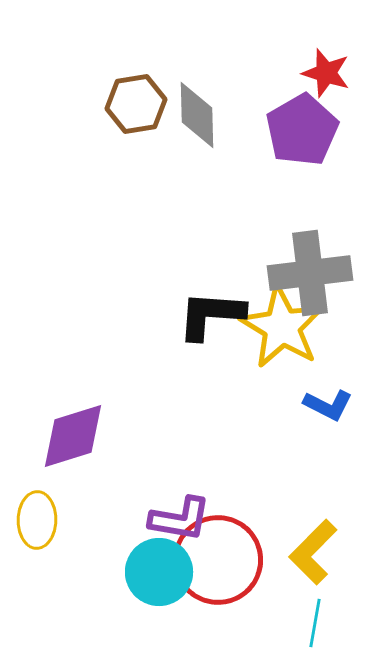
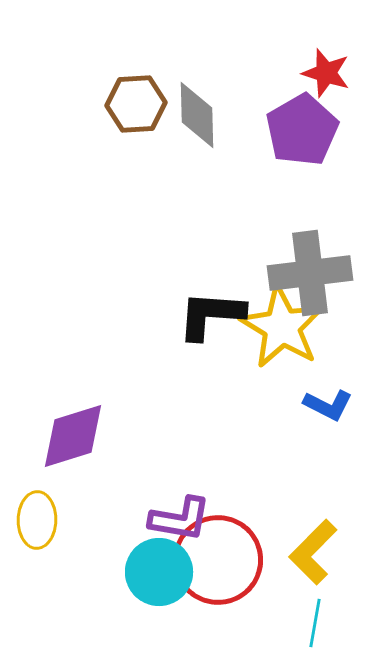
brown hexagon: rotated 6 degrees clockwise
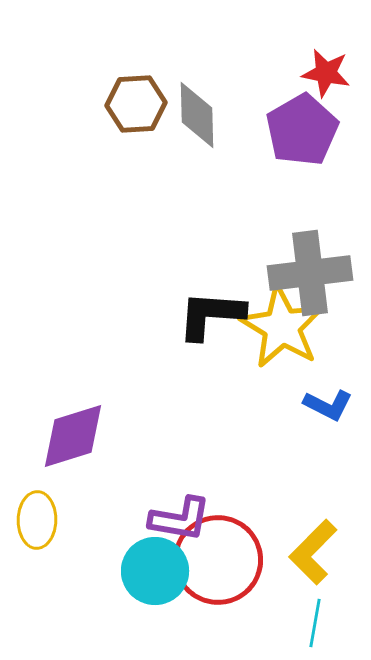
red star: rotated 6 degrees counterclockwise
cyan circle: moved 4 px left, 1 px up
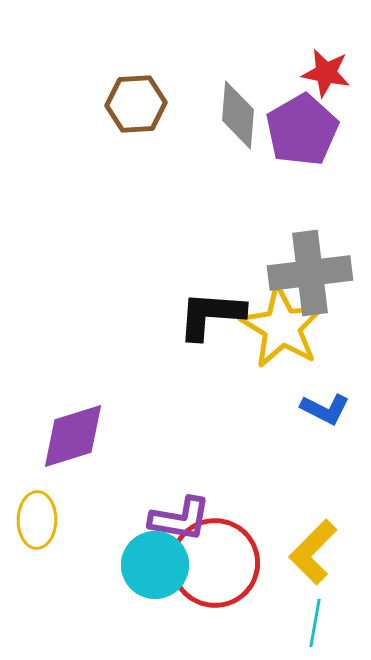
gray diamond: moved 41 px right; rotated 6 degrees clockwise
blue L-shape: moved 3 px left, 4 px down
red circle: moved 3 px left, 3 px down
cyan circle: moved 6 px up
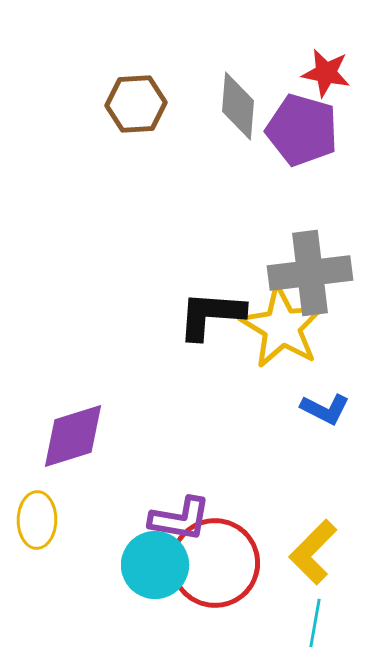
gray diamond: moved 9 px up
purple pentagon: rotated 26 degrees counterclockwise
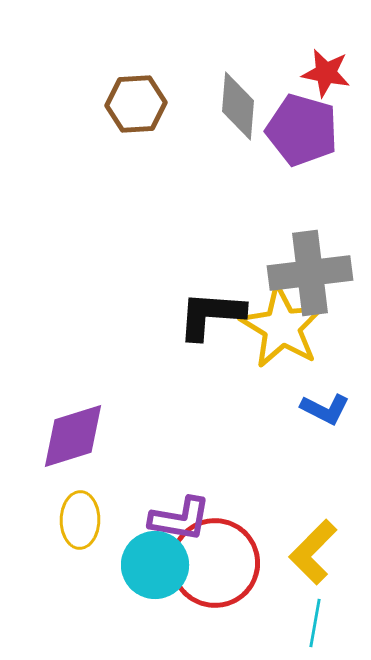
yellow ellipse: moved 43 px right
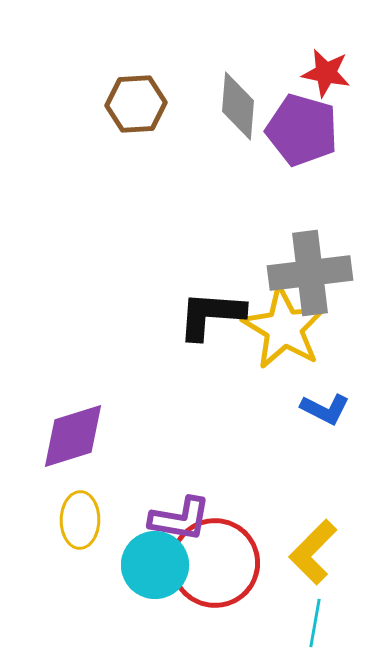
yellow star: moved 2 px right, 1 px down
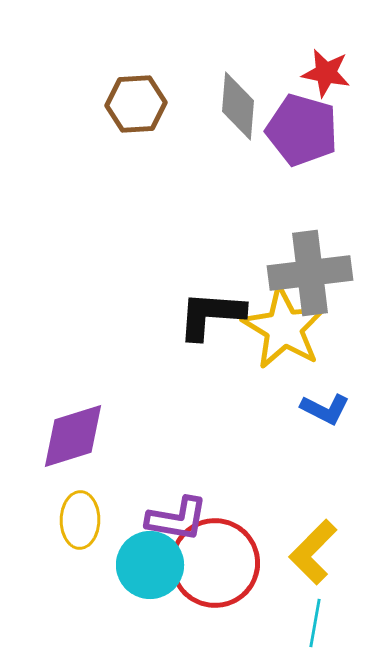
purple L-shape: moved 3 px left
cyan circle: moved 5 px left
